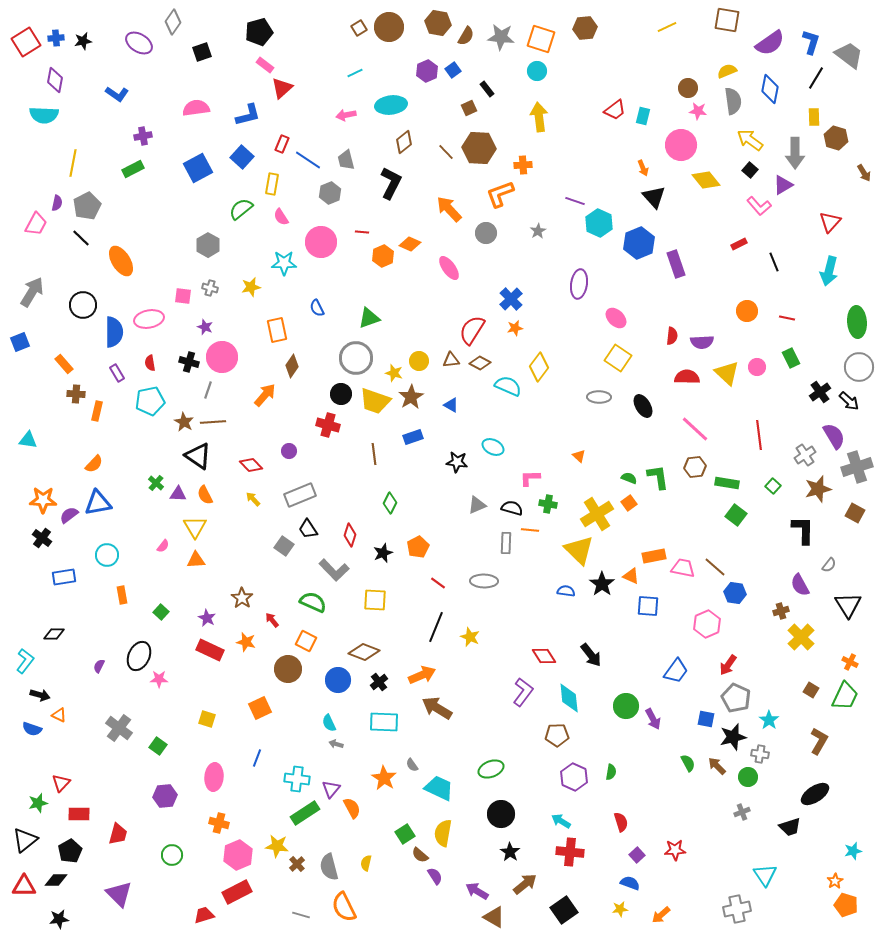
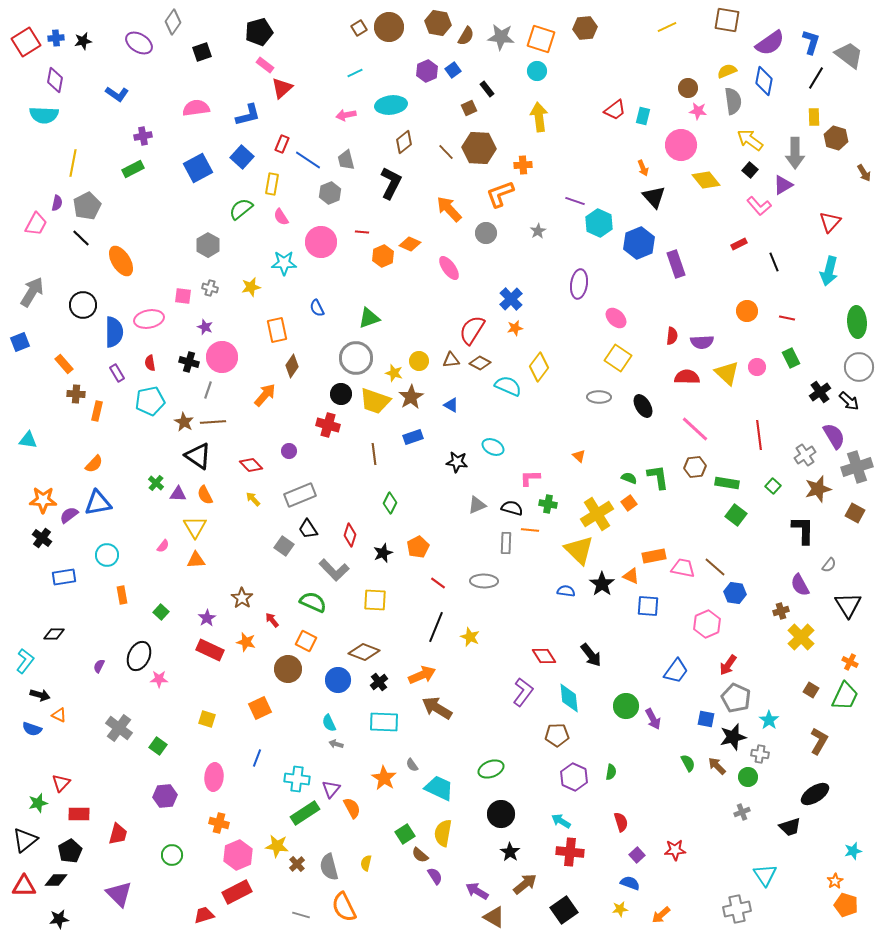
blue diamond at (770, 89): moved 6 px left, 8 px up
purple star at (207, 618): rotated 12 degrees clockwise
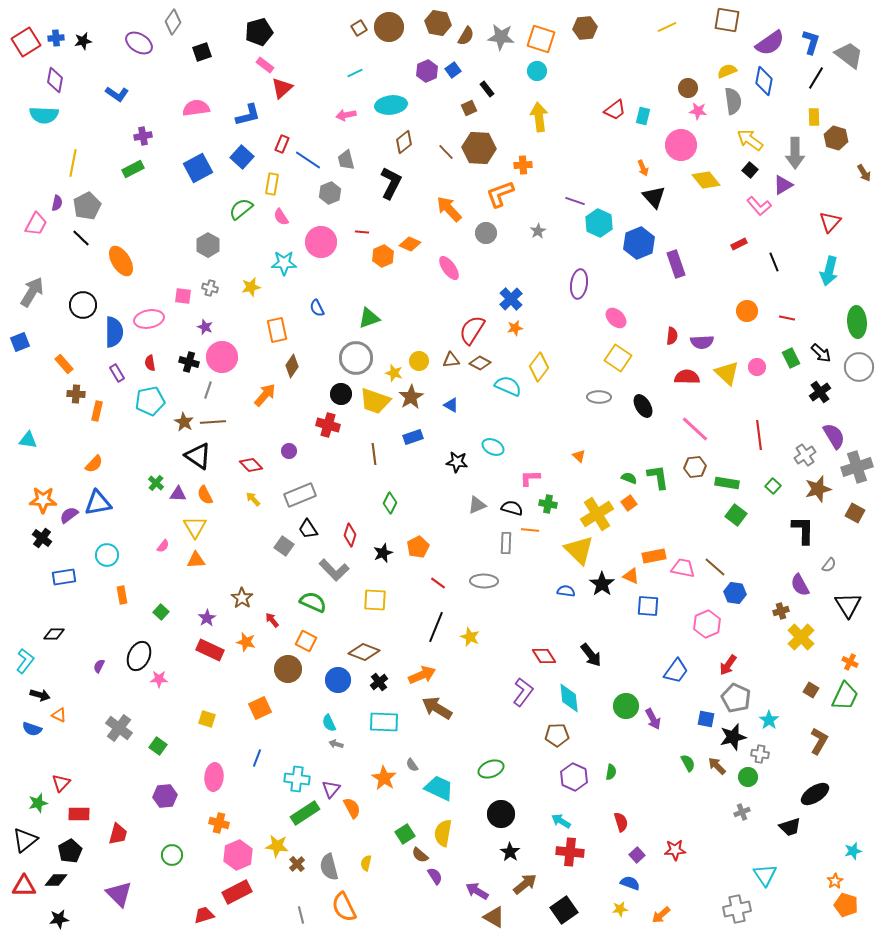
black arrow at (849, 401): moved 28 px left, 48 px up
gray line at (301, 915): rotated 60 degrees clockwise
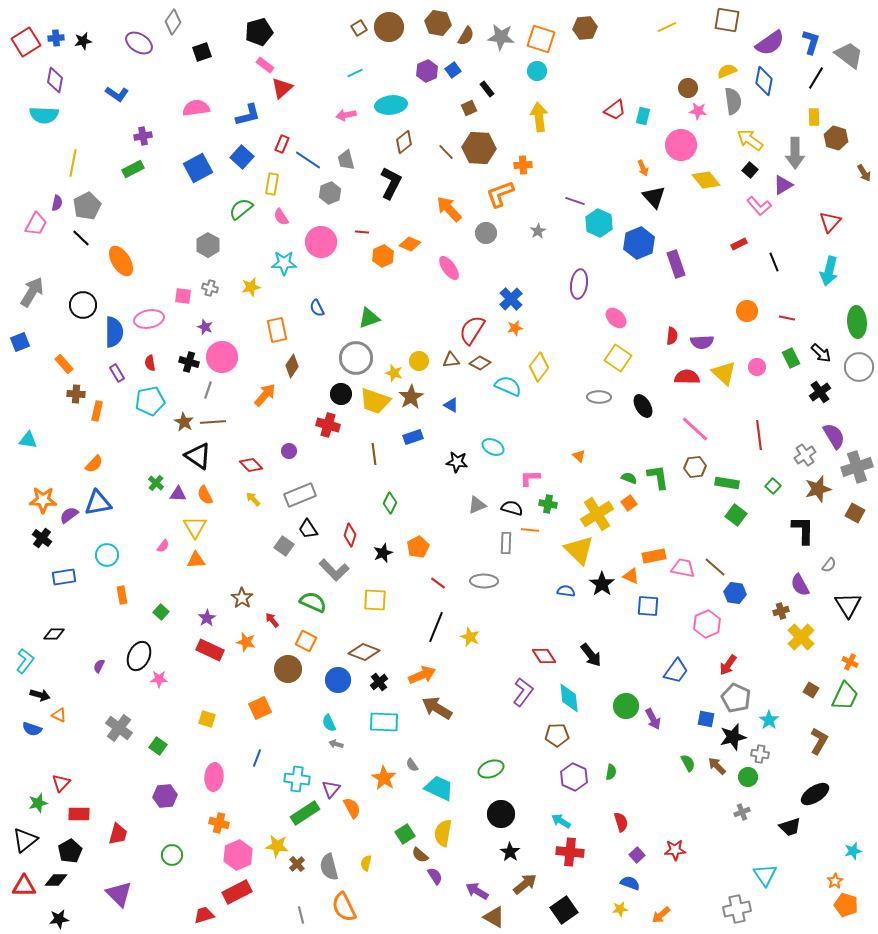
yellow triangle at (727, 373): moved 3 px left
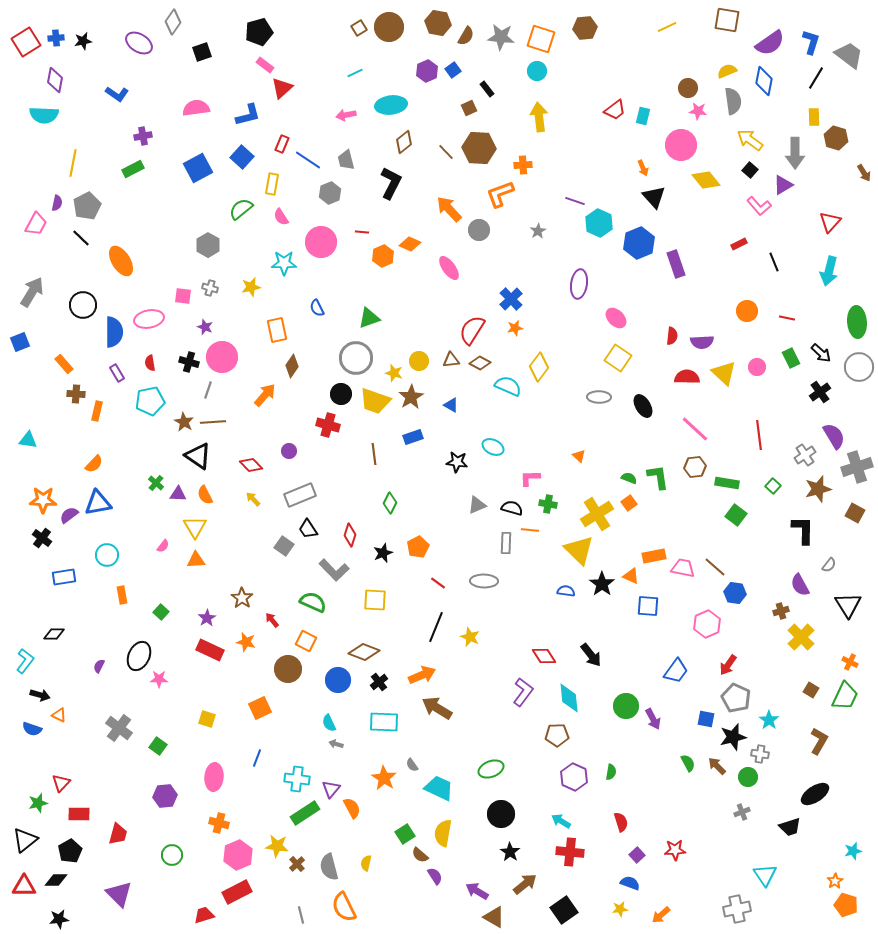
gray circle at (486, 233): moved 7 px left, 3 px up
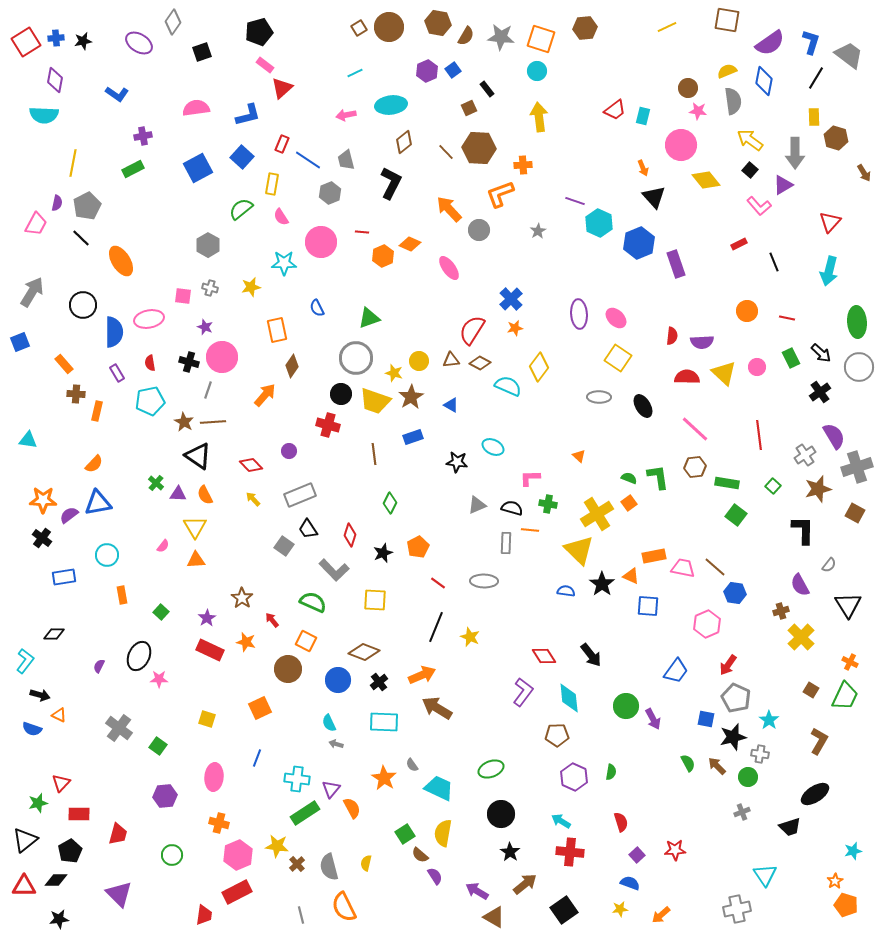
purple ellipse at (579, 284): moved 30 px down; rotated 12 degrees counterclockwise
red trapezoid at (204, 915): rotated 115 degrees clockwise
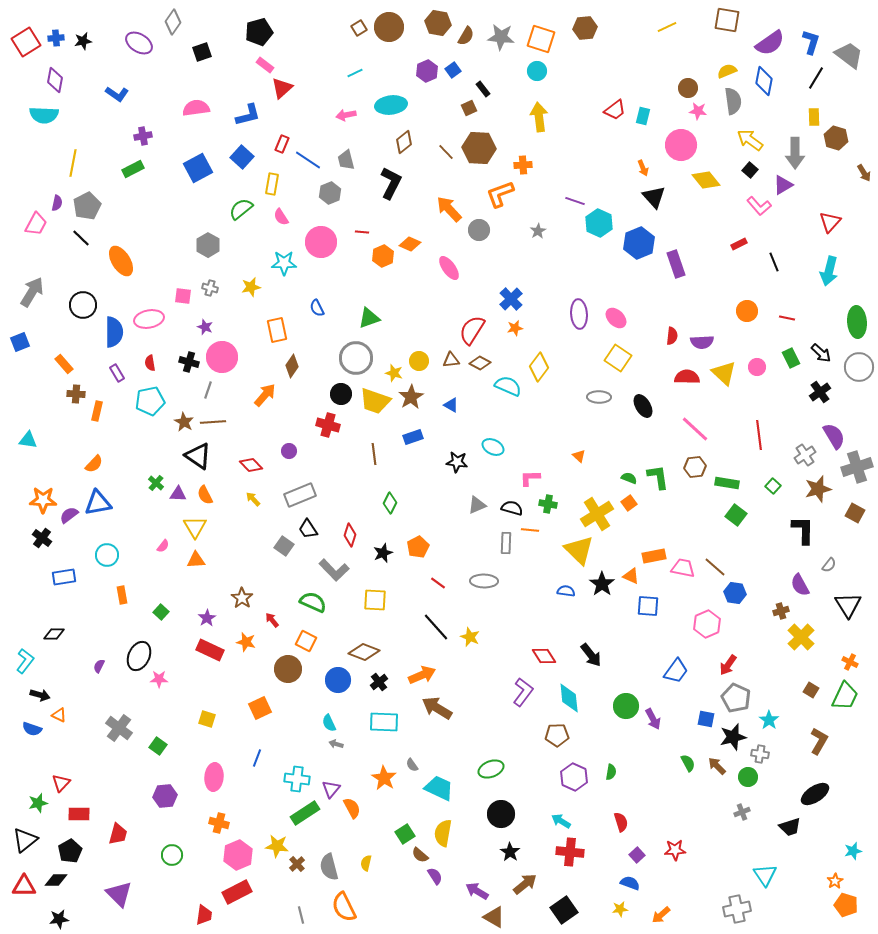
black rectangle at (487, 89): moved 4 px left
black line at (436, 627): rotated 64 degrees counterclockwise
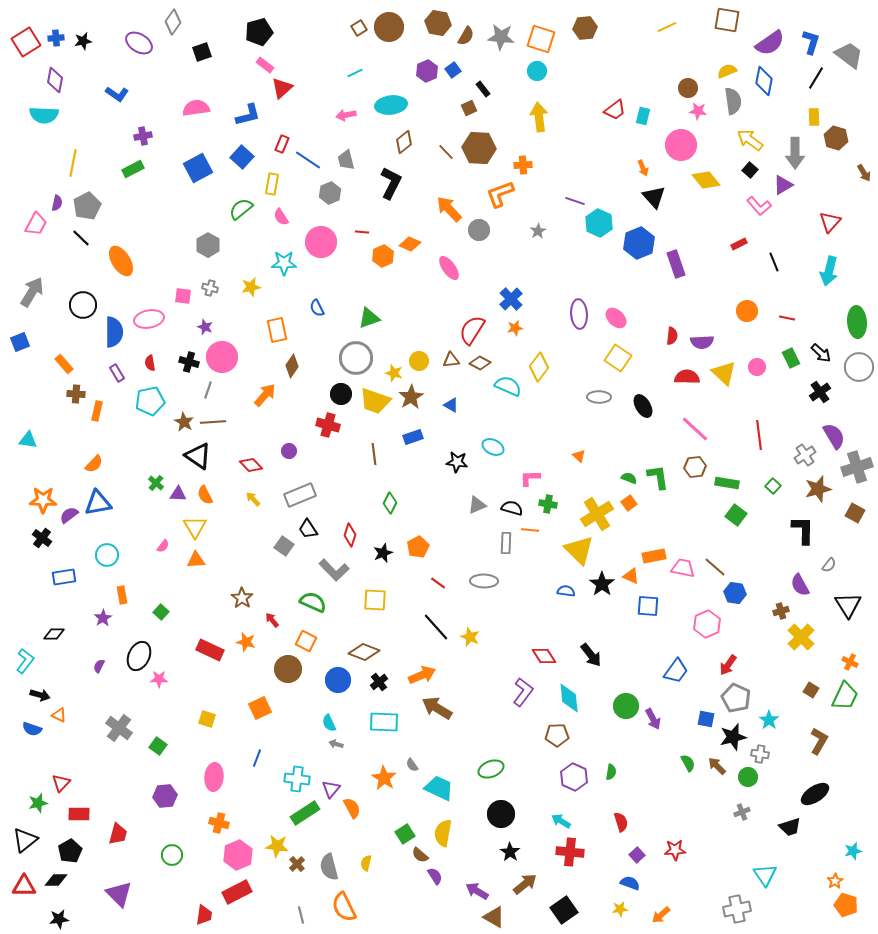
purple star at (207, 618): moved 104 px left
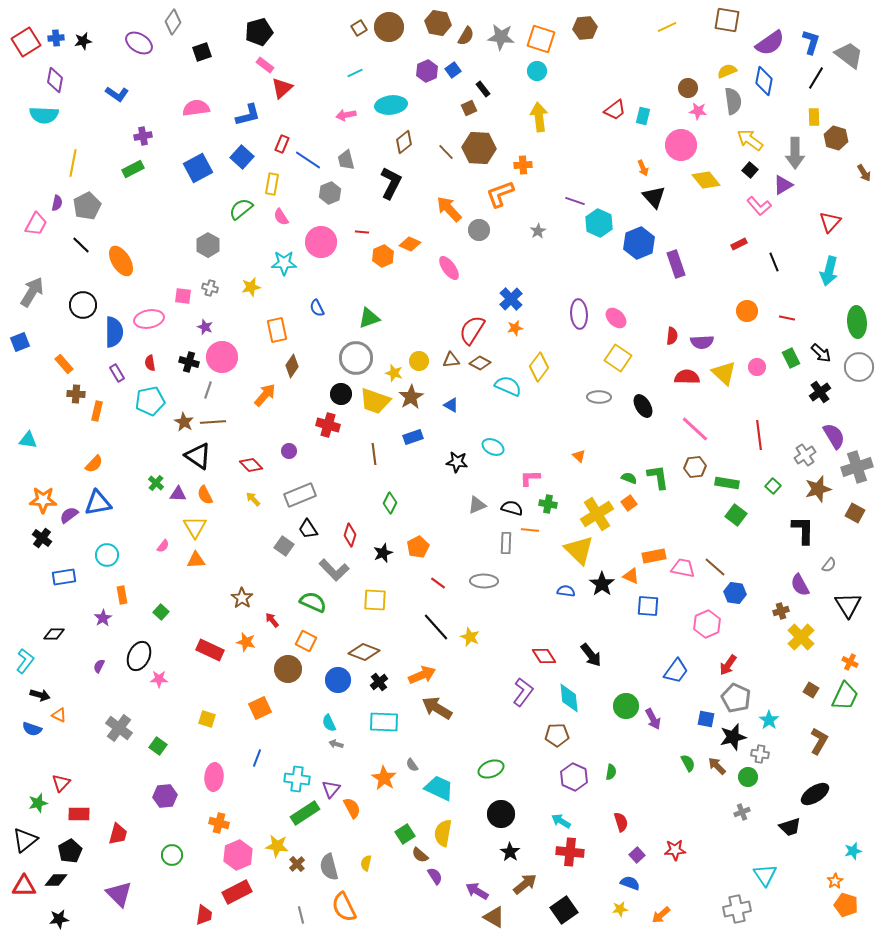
black line at (81, 238): moved 7 px down
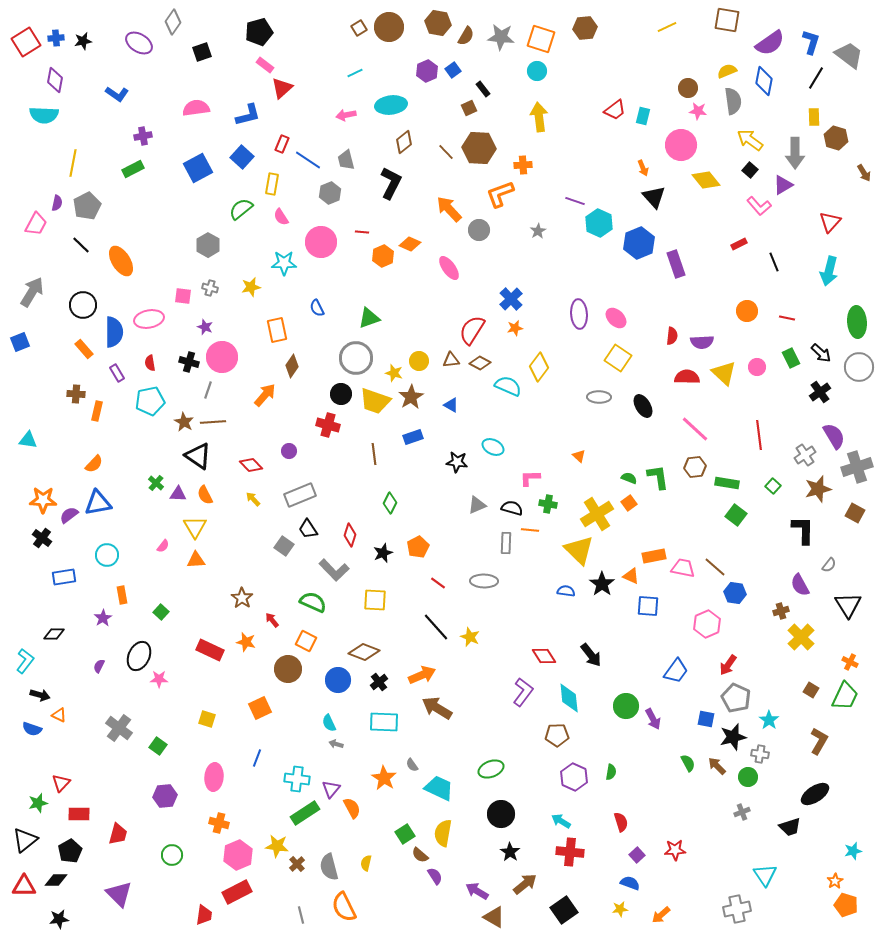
orange rectangle at (64, 364): moved 20 px right, 15 px up
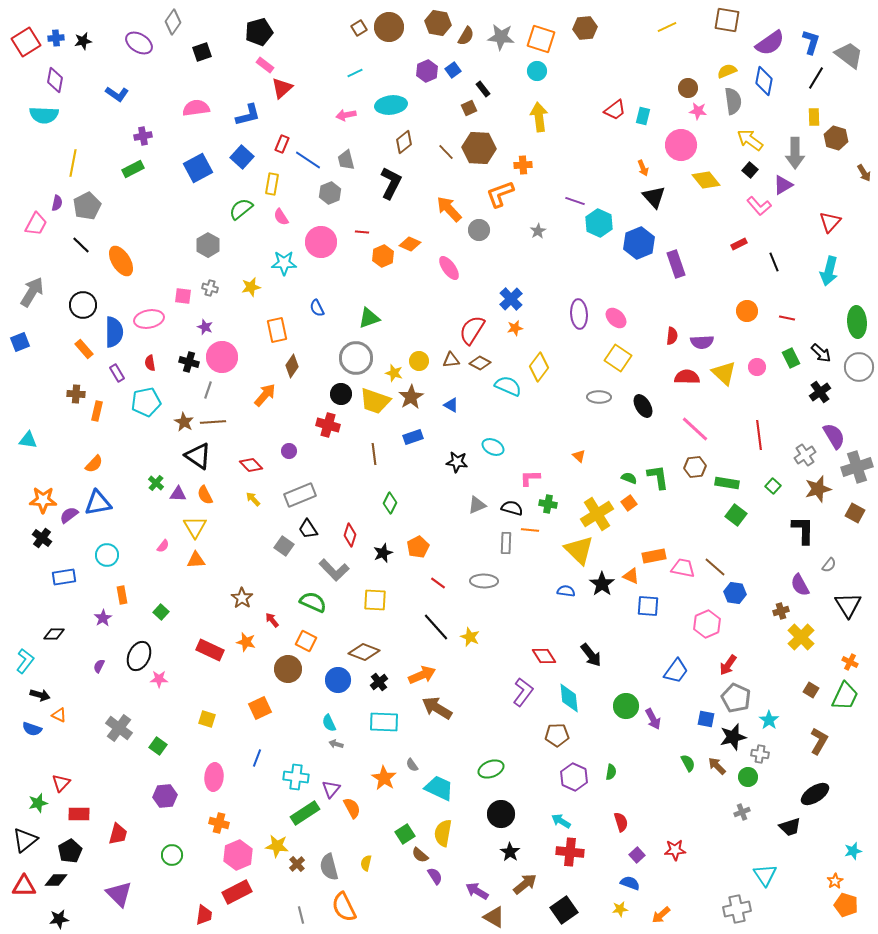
cyan pentagon at (150, 401): moved 4 px left, 1 px down
cyan cross at (297, 779): moved 1 px left, 2 px up
